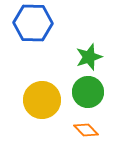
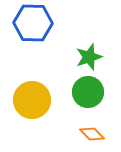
yellow circle: moved 10 px left
orange diamond: moved 6 px right, 4 px down
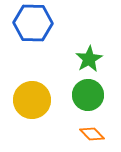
green star: moved 2 px down; rotated 12 degrees counterclockwise
green circle: moved 3 px down
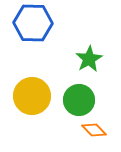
green circle: moved 9 px left, 5 px down
yellow circle: moved 4 px up
orange diamond: moved 2 px right, 4 px up
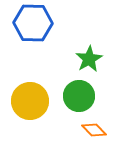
yellow circle: moved 2 px left, 5 px down
green circle: moved 4 px up
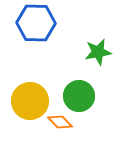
blue hexagon: moved 3 px right
green star: moved 9 px right, 7 px up; rotated 20 degrees clockwise
orange diamond: moved 34 px left, 8 px up
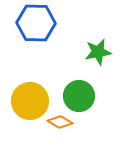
orange diamond: rotated 15 degrees counterclockwise
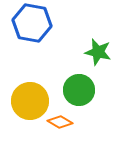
blue hexagon: moved 4 px left; rotated 9 degrees clockwise
green star: rotated 24 degrees clockwise
green circle: moved 6 px up
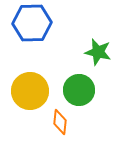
blue hexagon: rotated 12 degrees counterclockwise
yellow circle: moved 10 px up
orange diamond: rotated 65 degrees clockwise
